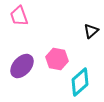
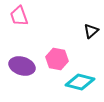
purple ellipse: rotated 65 degrees clockwise
cyan diamond: rotated 56 degrees clockwise
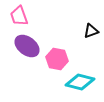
black triangle: rotated 21 degrees clockwise
purple ellipse: moved 5 px right, 20 px up; rotated 20 degrees clockwise
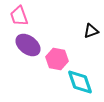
purple ellipse: moved 1 px right, 1 px up
cyan diamond: rotated 56 degrees clockwise
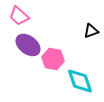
pink trapezoid: rotated 30 degrees counterclockwise
pink hexagon: moved 4 px left
cyan diamond: moved 1 px up
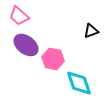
purple ellipse: moved 2 px left
cyan diamond: moved 1 px left, 2 px down
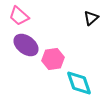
black triangle: moved 13 px up; rotated 21 degrees counterclockwise
pink hexagon: rotated 20 degrees counterclockwise
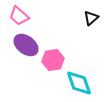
pink hexagon: moved 1 px down
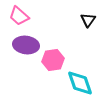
black triangle: moved 3 px left, 2 px down; rotated 14 degrees counterclockwise
purple ellipse: rotated 30 degrees counterclockwise
cyan diamond: moved 1 px right
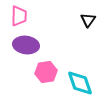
pink trapezoid: rotated 130 degrees counterclockwise
pink hexagon: moved 7 px left, 12 px down
